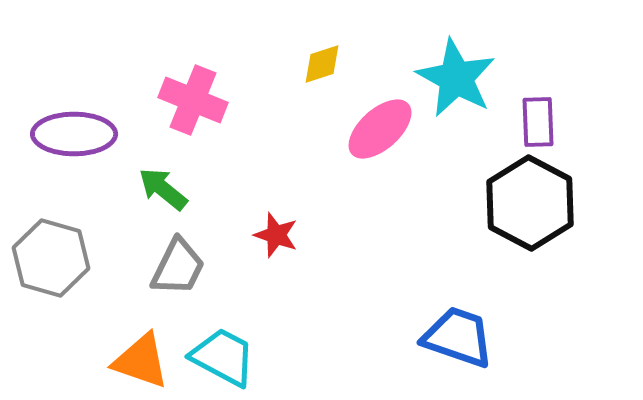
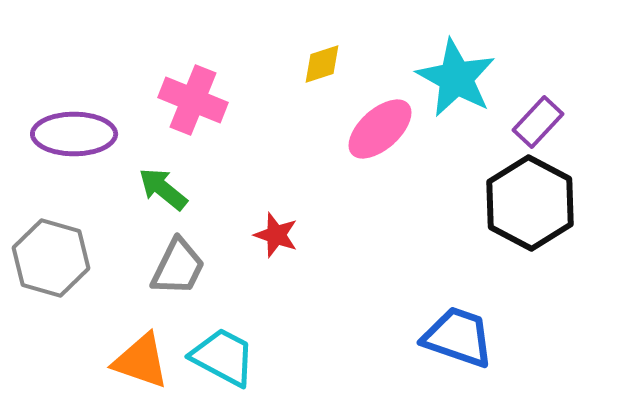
purple rectangle: rotated 45 degrees clockwise
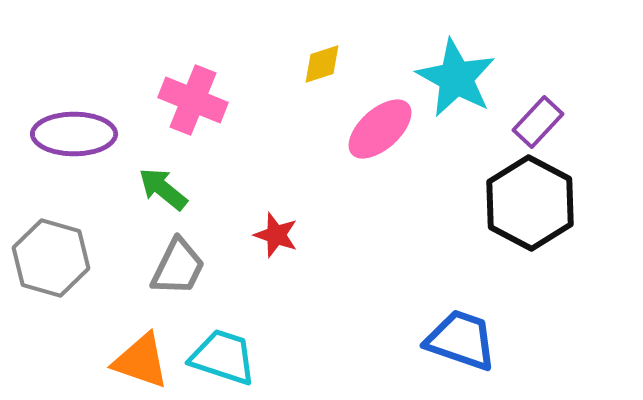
blue trapezoid: moved 3 px right, 3 px down
cyan trapezoid: rotated 10 degrees counterclockwise
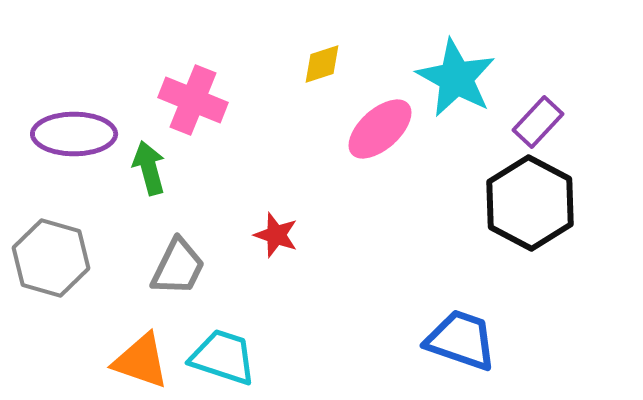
green arrow: moved 14 px left, 21 px up; rotated 36 degrees clockwise
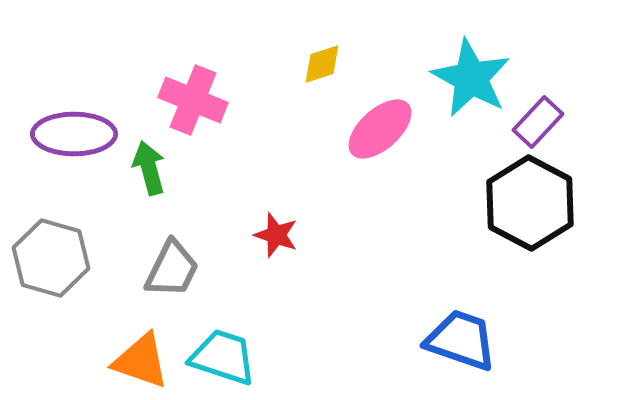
cyan star: moved 15 px right
gray trapezoid: moved 6 px left, 2 px down
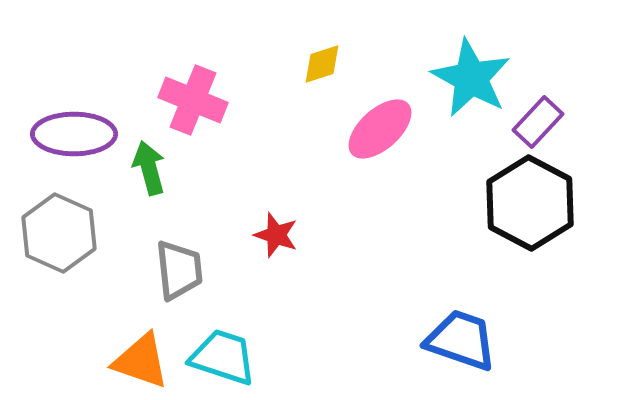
gray hexagon: moved 8 px right, 25 px up; rotated 8 degrees clockwise
gray trapezoid: moved 7 px right, 1 px down; rotated 32 degrees counterclockwise
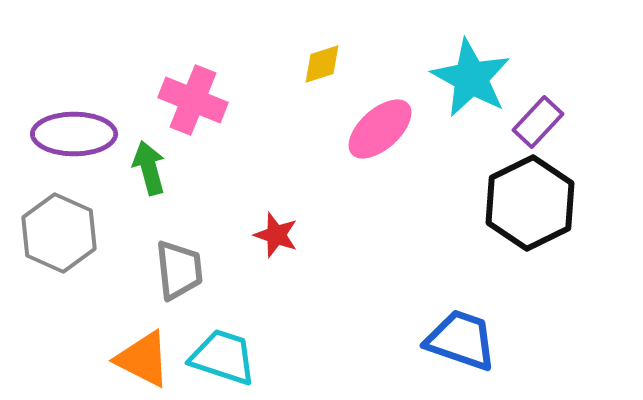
black hexagon: rotated 6 degrees clockwise
orange triangle: moved 2 px right, 2 px up; rotated 8 degrees clockwise
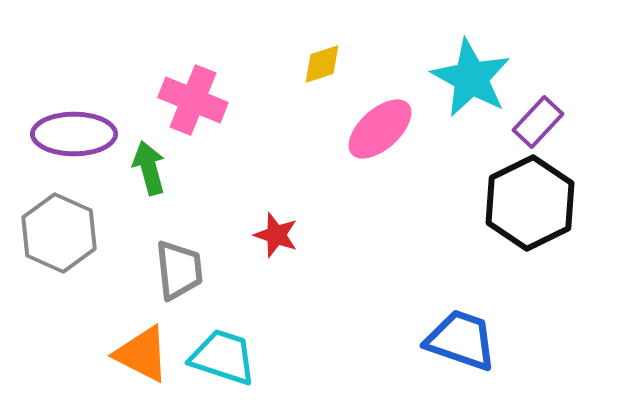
orange triangle: moved 1 px left, 5 px up
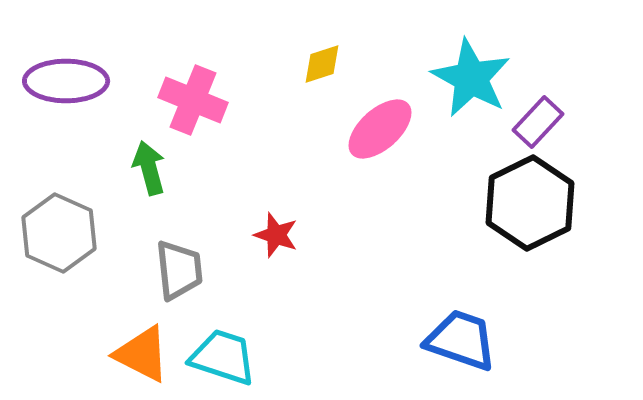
purple ellipse: moved 8 px left, 53 px up
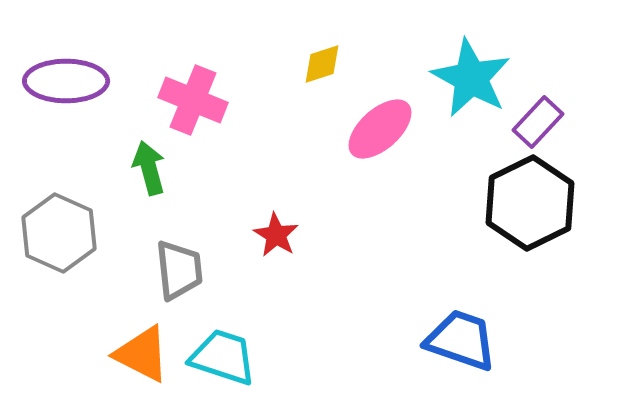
red star: rotated 12 degrees clockwise
